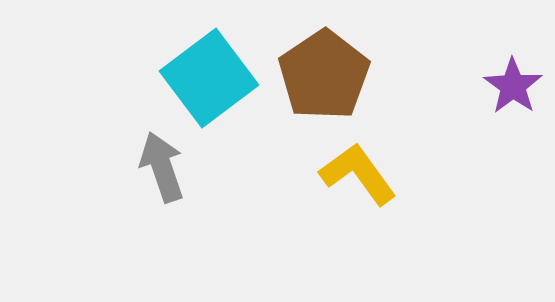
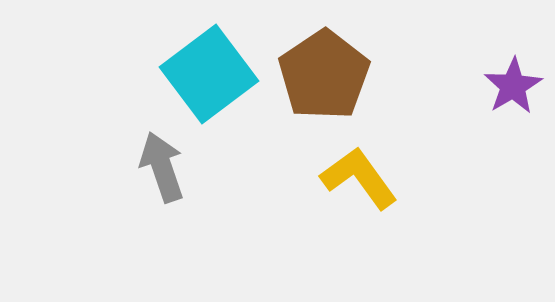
cyan square: moved 4 px up
purple star: rotated 6 degrees clockwise
yellow L-shape: moved 1 px right, 4 px down
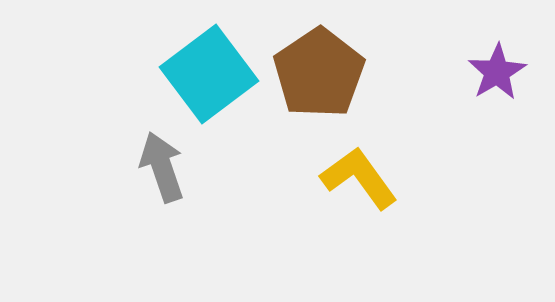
brown pentagon: moved 5 px left, 2 px up
purple star: moved 16 px left, 14 px up
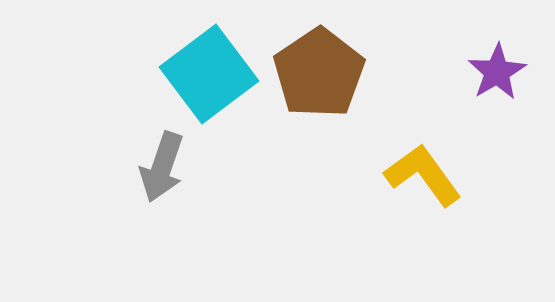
gray arrow: rotated 142 degrees counterclockwise
yellow L-shape: moved 64 px right, 3 px up
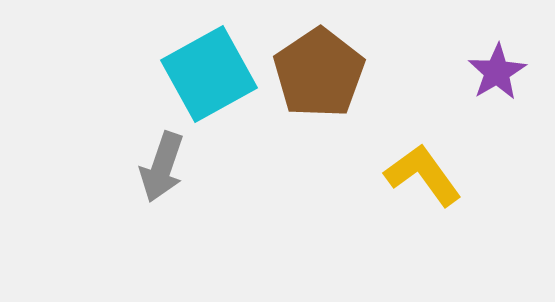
cyan square: rotated 8 degrees clockwise
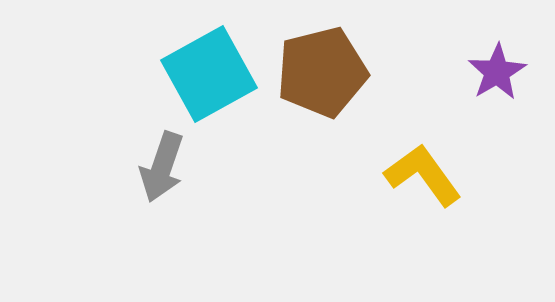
brown pentagon: moved 3 px right, 1 px up; rotated 20 degrees clockwise
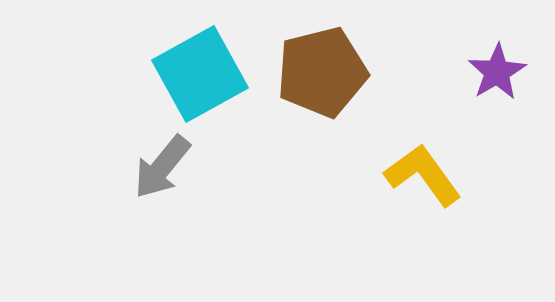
cyan square: moved 9 px left
gray arrow: rotated 20 degrees clockwise
